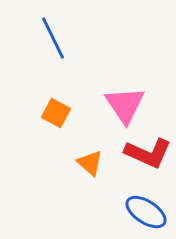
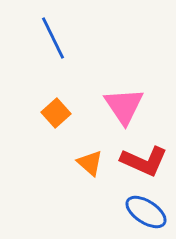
pink triangle: moved 1 px left, 1 px down
orange square: rotated 20 degrees clockwise
red L-shape: moved 4 px left, 8 px down
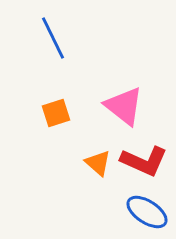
pink triangle: rotated 18 degrees counterclockwise
orange square: rotated 24 degrees clockwise
orange triangle: moved 8 px right
blue ellipse: moved 1 px right
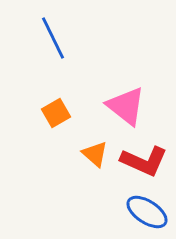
pink triangle: moved 2 px right
orange square: rotated 12 degrees counterclockwise
orange triangle: moved 3 px left, 9 px up
